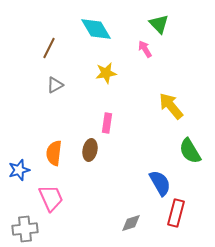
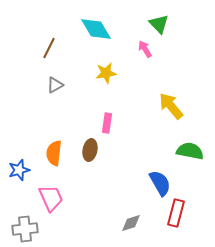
green semicircle: rotated 132 degrees clockwise
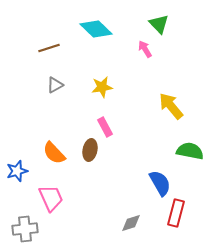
cyan diamond: rotated 16 degrees counterclockwise
brown line: rotated 45 degrees clockwise
yellow star: moved 4 px left, 14 px down
pink rectangle: moved 2 px left, 4 px down; rotated 36 degrees counterclockwise
orange semicircle: rotated 50 degrees counterclockwise
blue star: moved 2 px left, 1 px down
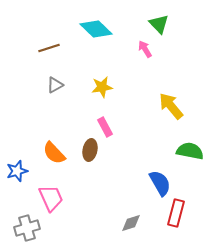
gray cross: moved 2 px right, 1 px up; rotated 10 degrees counterclockwise
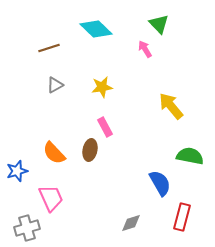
green semicircle: moved 5 px down
red rectangle: moved 6 px right, 4 px down
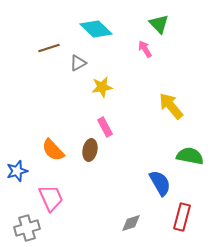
gray triangle: moved 23 px right, 22 px up
orange semicircle: moved 1 px left, 3 px up
